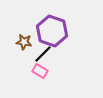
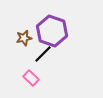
brown star: moved 4 px up; rotated 21 degrees counterclockwise
pink rectangle: moved 9 px left, 7 px down; rotated 14 degrees clockwise
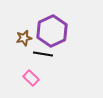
purple hexagon: rotated 16 degrees clockwise
black line: rotated 54 degrees clockwise
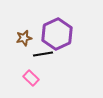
purple hexagon: moved 5 px right, 3 px down
black line: rotated 18 degrees counterclockwise
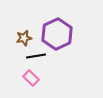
black line: moved 7 px left, 2 px down
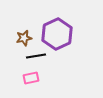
pink rectangle: rotated 56 degrees counterclockwise
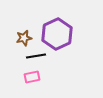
pink rectangle: moved 1 px right, 1 px up
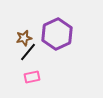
black line: moved 8 px left, 4 px up; rotated 42 degrees counterclockwise
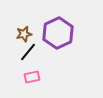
purple hexagon: moved 1 px right, 1 px up
brown star: moved 4 px up
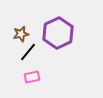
brown star: moved 3 px left
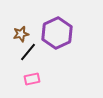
purple hexagon: moved 1 px left
pink rectangle: moved 2 px down
